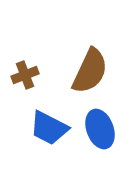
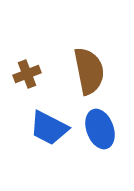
brown semicircle: moved 1 px left; rotated 36 degrees counterclockwise
brown cross: moved 2 px right, 1 px up
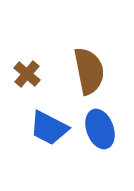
brown cross: rotated 28 degrees counterclockwise
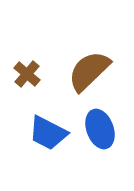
brown semicircle: rotated 123 degrees counterclockwise
blue trapezoid: moved 1 px left, 5 px down
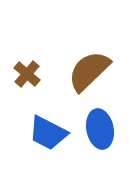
blue ellipse: rotated 9 degrees clockwise
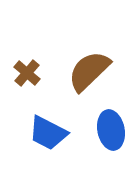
brown cross: moved 1 px up
blue ellipse: moved 11 px right, 1 px down
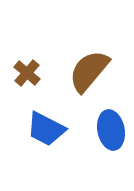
brown semicircle: rotated 6 degrees counterclockwise
blue trapezoid: moved 2 px left, 4 px up
